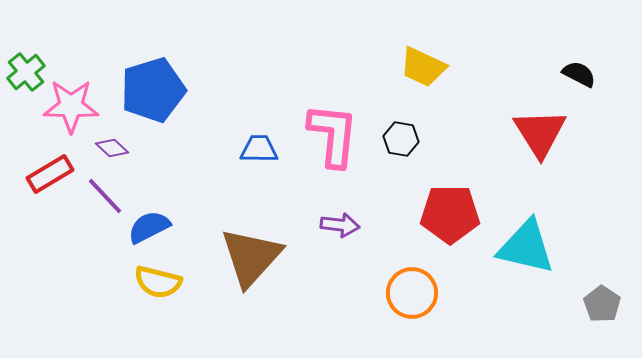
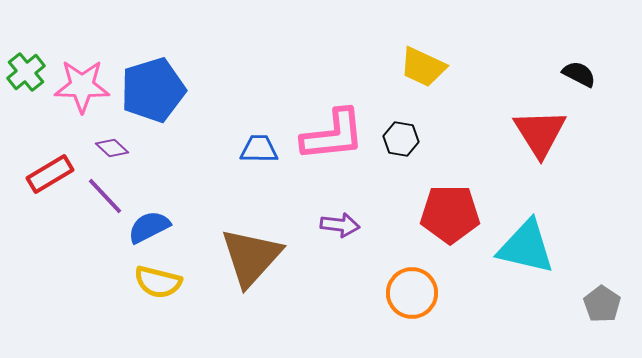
pink star: moved 11 px right, 20 px up
pink L-shape: rotated 78 degrees clockwise
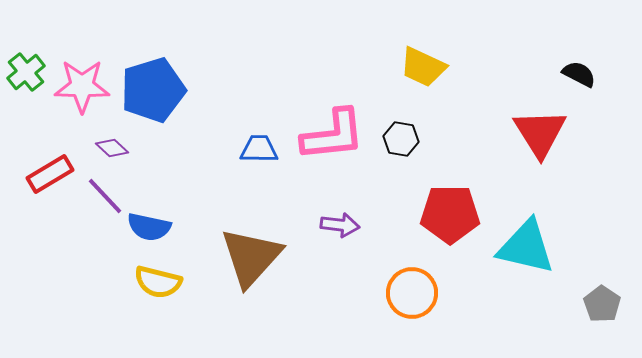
blue semicircle: rotated 141 degrees counterclockwise
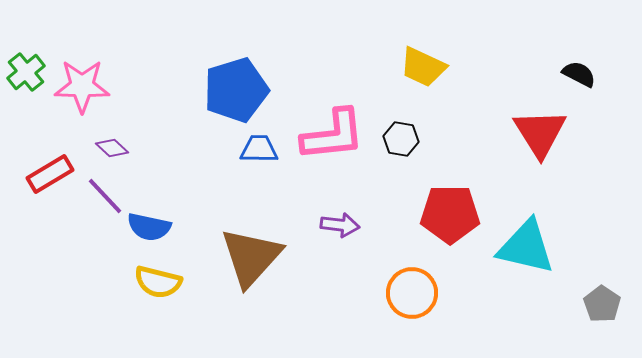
blue pentagon: moved 83 px right
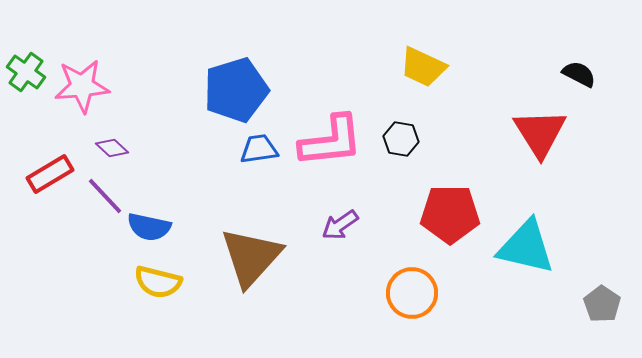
green cross: rotated 15 degrees counterclockwise
pink star: rotated 6 degrees counterclockwise
pink L-shape: moved 2 px left, 6 px down
blue trapezoid: rotated 9 degrees counterclockwise
purple arrow: rotated 138 degrees clockwise
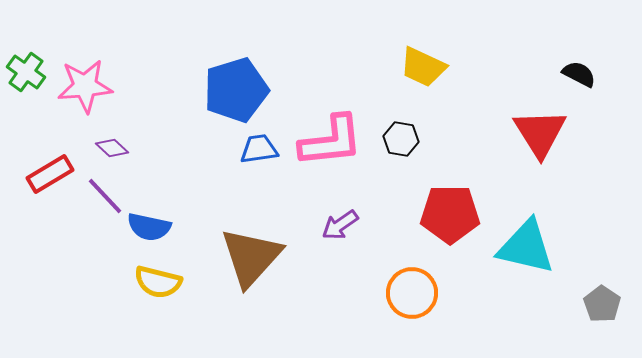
pink star: moved 3 px right
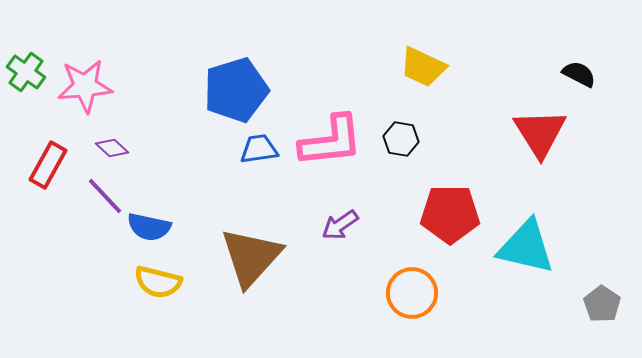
red rectangle: moved 2 px left, 9 px up; rotated 30 degrees counterclockwise
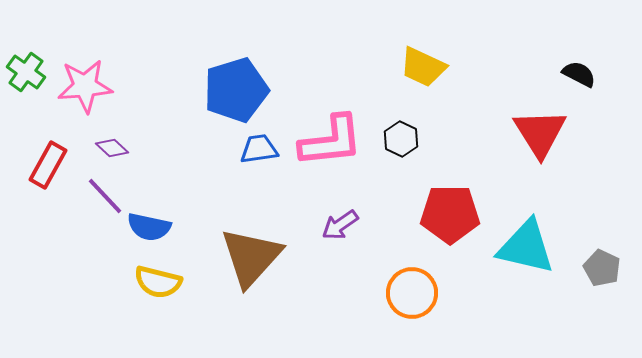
black hexagon: rotated 16 degrees clockwise
gray pentagon: moved 36 px up; rotated 9 degrees counterclockwise
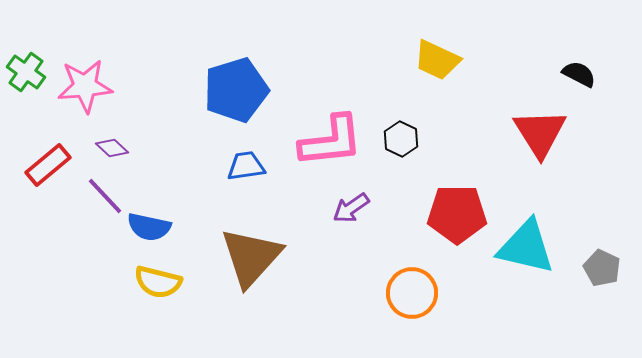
yellow trapezoid: moved 14 px right, 7 px up
blue trapezoid: moved 13 px left, 17 px down
red rectangle: rotated 21 degrees clockwise
red pentagon: moved 7 px right
purple arrow: moved 11 px right, 17 px up
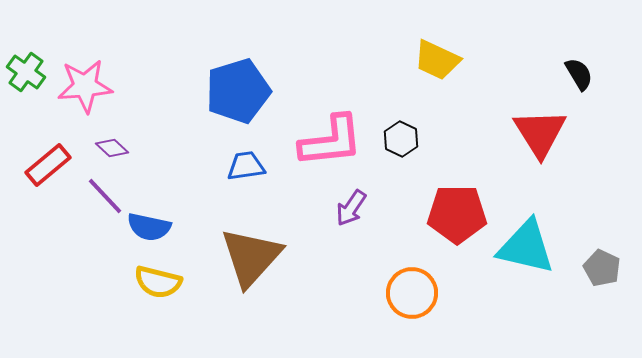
black semicircle: rotated 32 degrees clockwise
blue pentagon: moved 2 px right, 1 px down
purple arrow: rotated 21 degrees counterclockwise
